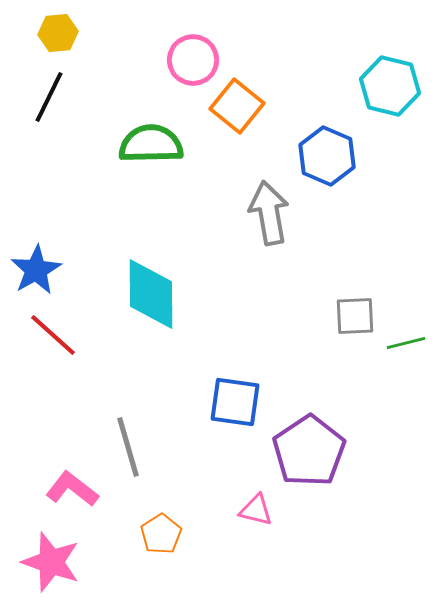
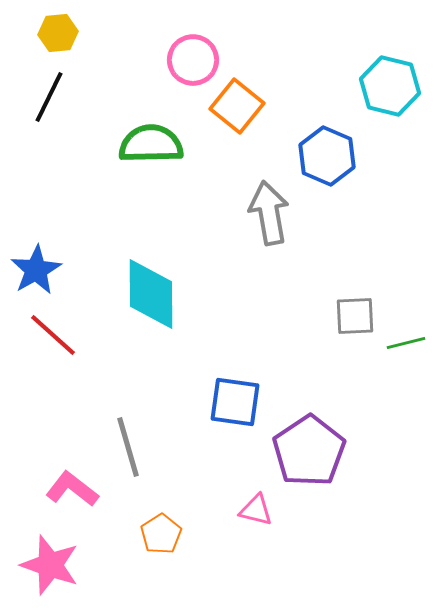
pink star: moved 1 px left, 3 px down
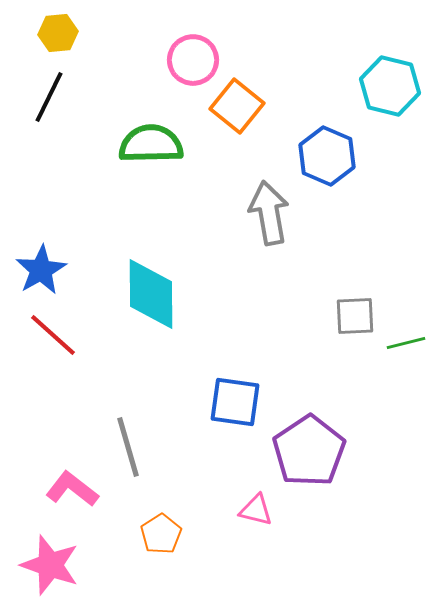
blue star: moved 5 px right
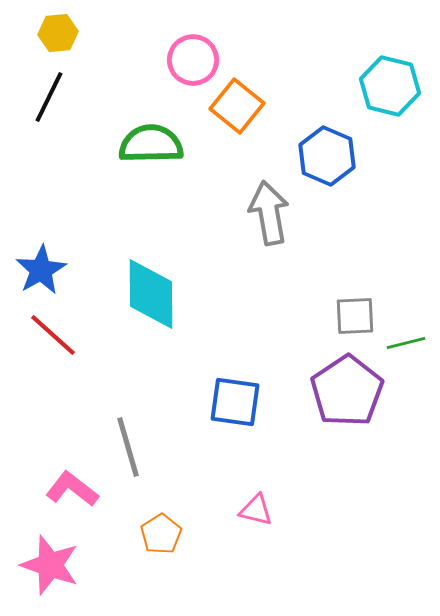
purple pentagon: moved 38 px right, 60 px up
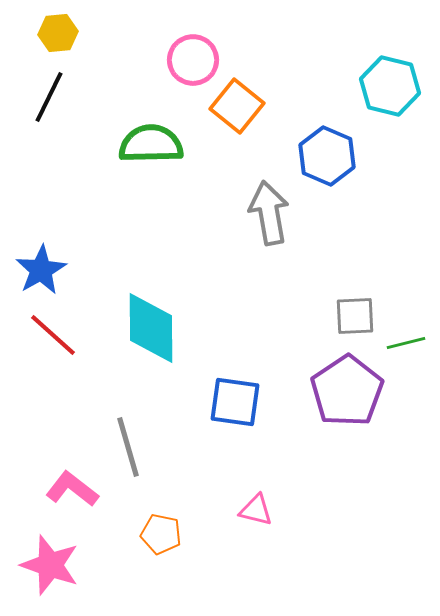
cyan diamond: moved 34 px down
orange pentagon: rotated 27 degrees counterclockwise
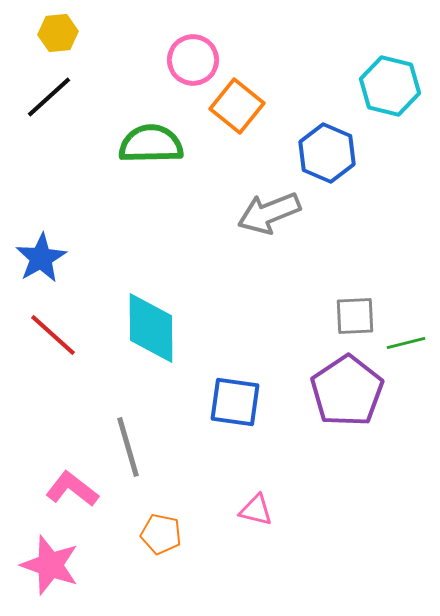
black line: rotated 22 degrees clockwise
blue hexagon: moved 3 px up
gray arrow: rotated 102 degrees counterclockwise
blue star: moved 12 px up
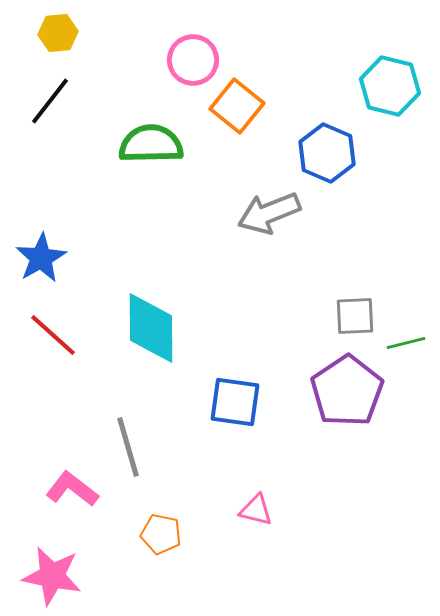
black line: moved 1 px right, 4 px down; rotated 10 degrees counterclockwise
pink star: moved 2 px right, 11 px down; rotated 8 degrees counterclockwise
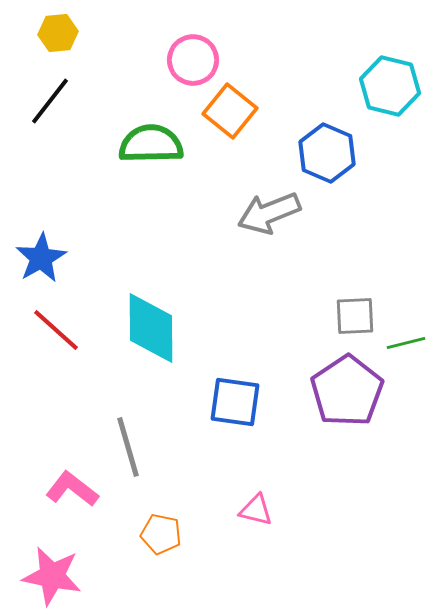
orange square: moved 7 px left, 5 px down
red line: moved 3 px right, 5 px up
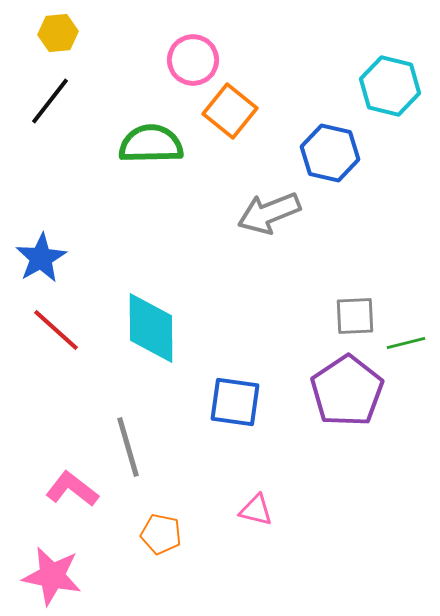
blue hexagon: moved 3 px right; rotated 10 degrees counterclockwise
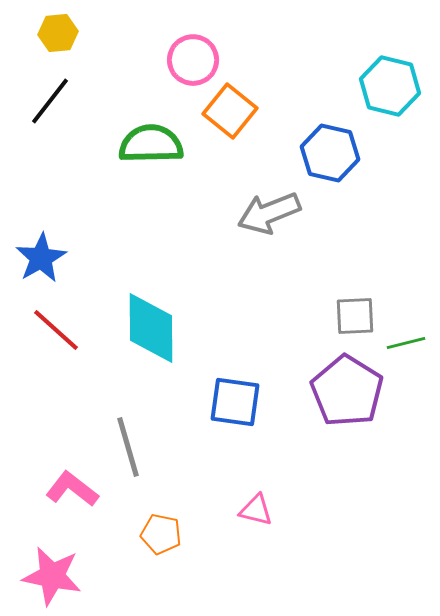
purple pentagon: rotated 6 degrees counterclockwise
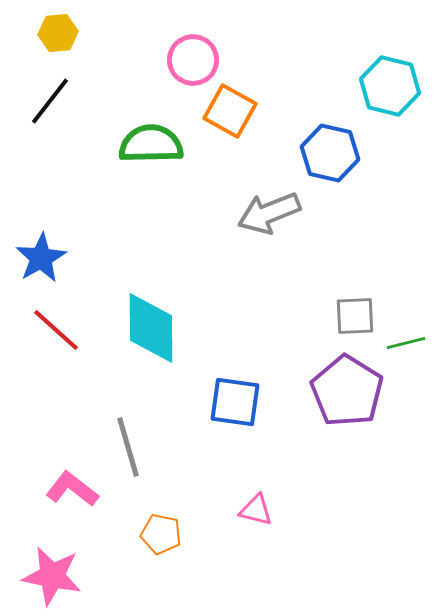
orange square: rotated 10 degrees counterclockwise
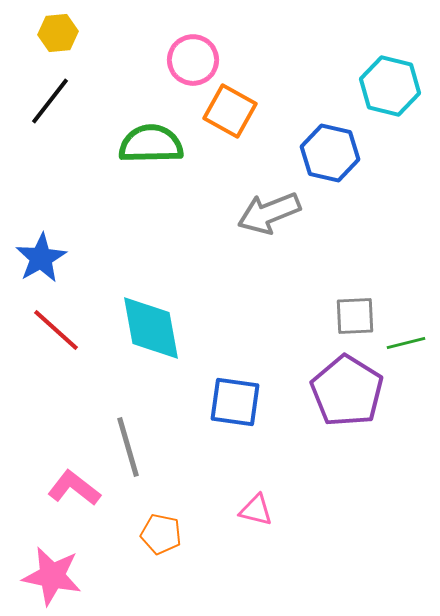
cyan diamond: rotated 10 degrees counterclockwise
pink L-shape: moved 2 px right, 1 px up
